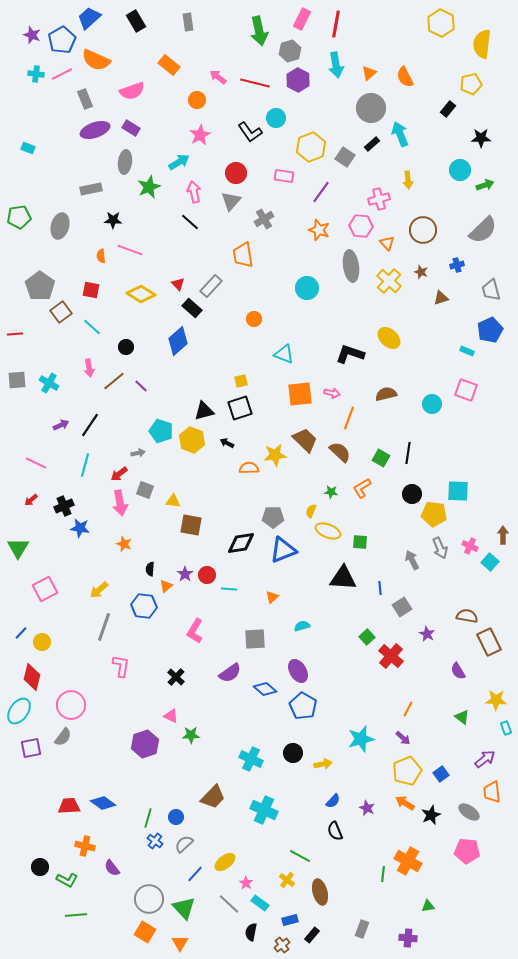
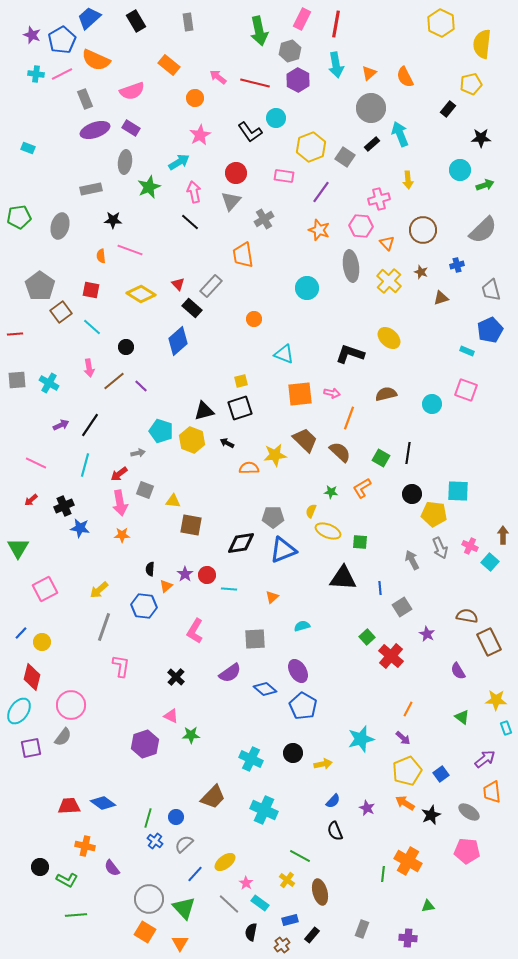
orange circle at (197, 100): moved 2 px left, 2 px up
orange star at (124, 544): moved 2 px left, 9 px up; rotated 21 degrees counterclockwise
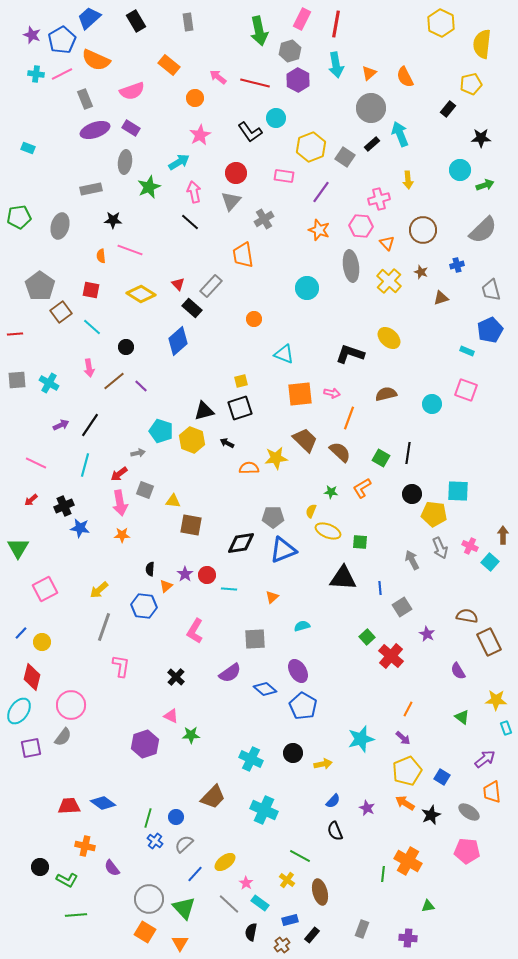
yellow star at (275, 455): moved 1 px right, 3 px down
blue square at (441, 774): moved 1 px right, 3 px down; rotated 21 degrees counterclockwise
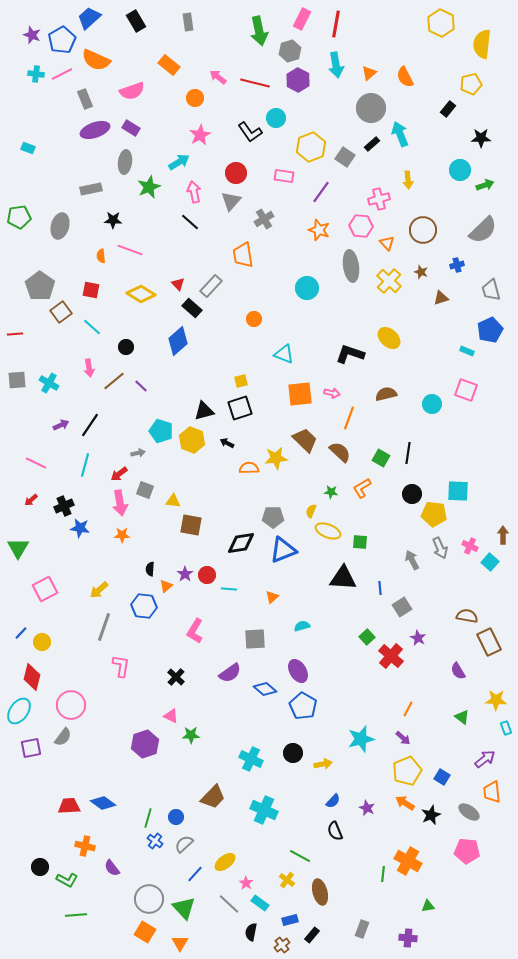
purple star at (427, 634): moved 9 px left, 4 px down
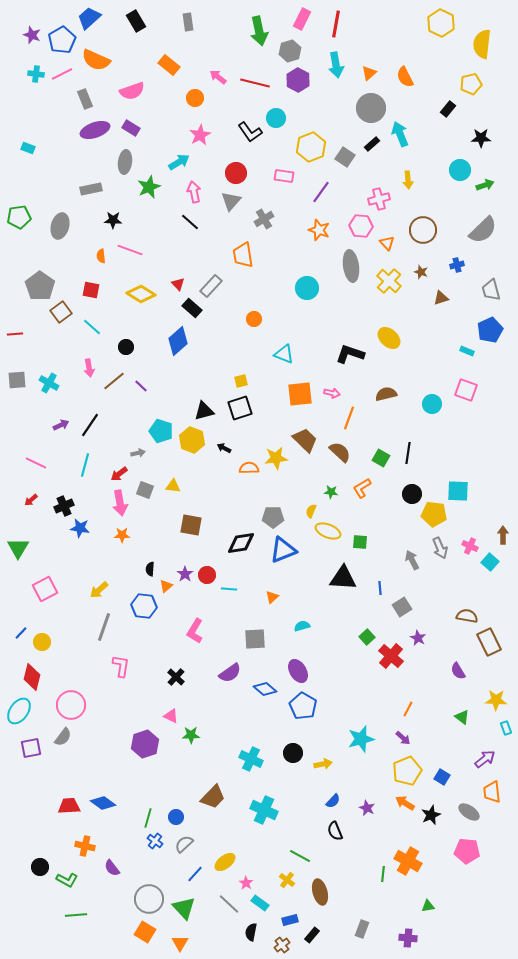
black arrow at (227, 443): moved 3 px left, 5 px down
yellow triangle at (173, 501): moved 15 px up
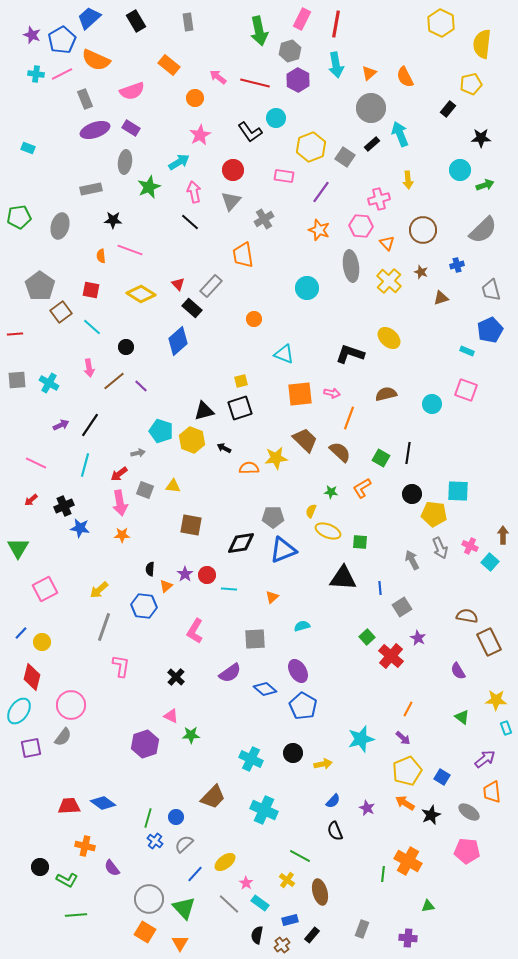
red circle at (236, 173): moved 3 px left, 3 px up
black semicircle at (251, 932): moved 6 px right, 3 px down
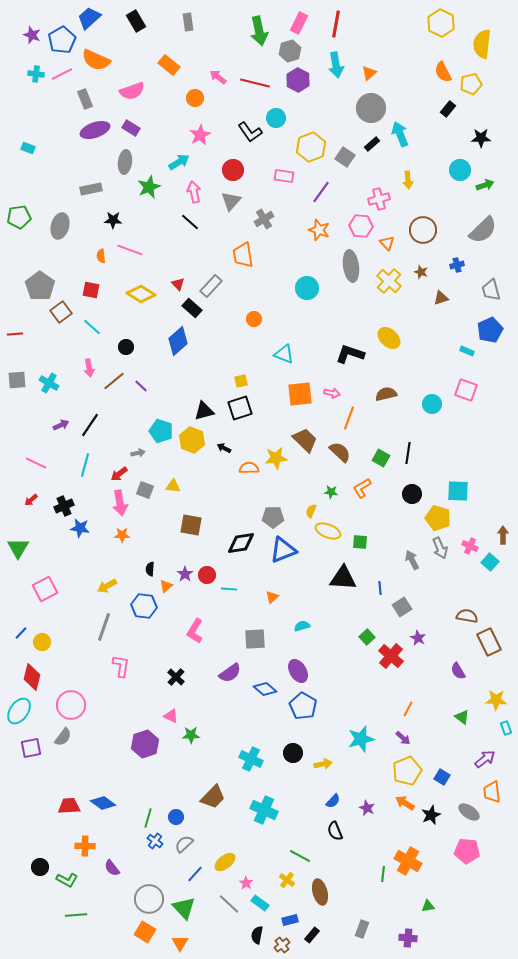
pink rectangle at (302, 19): moved 3 px left, 4 px down
orange semicircle at (405, 77): moved 38 px right, 5 px up
yellow pentagon at (434, 514): moved 4 px right, 4 px down; rotated 10 degrees clockwise
yellow arrow at (99, 590): moved 8 px right, 4 px up; rotated 12 degrees clockwise
orange cross at (85, 846): rotated 12 degrees counterclockwise
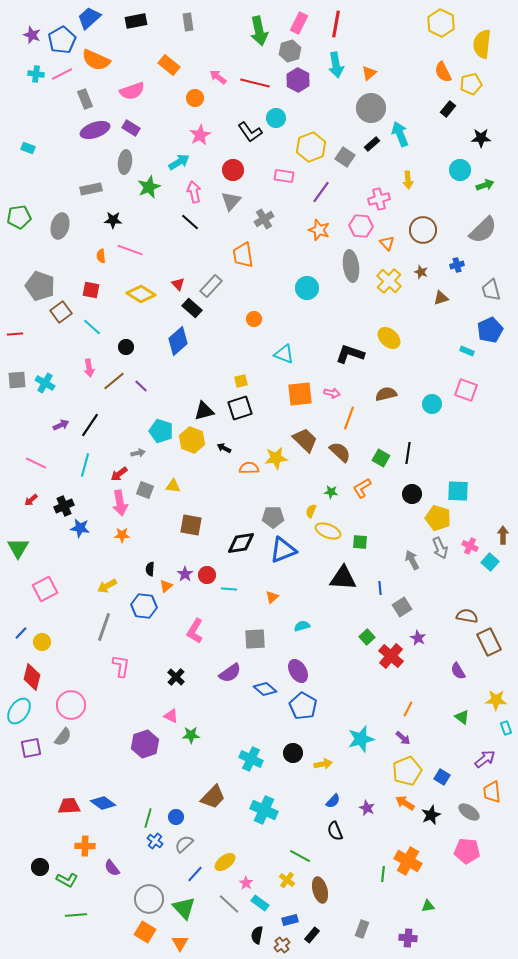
black rectangle at (136, 21): rotated 70 degrees counterclockwise
gray pentagon at (40, 286): rotated 16 degrees counterclockwise
cyan cross at (49, 383): moved 4 px left
brown ellipse at (320, 892): moved 2 px up
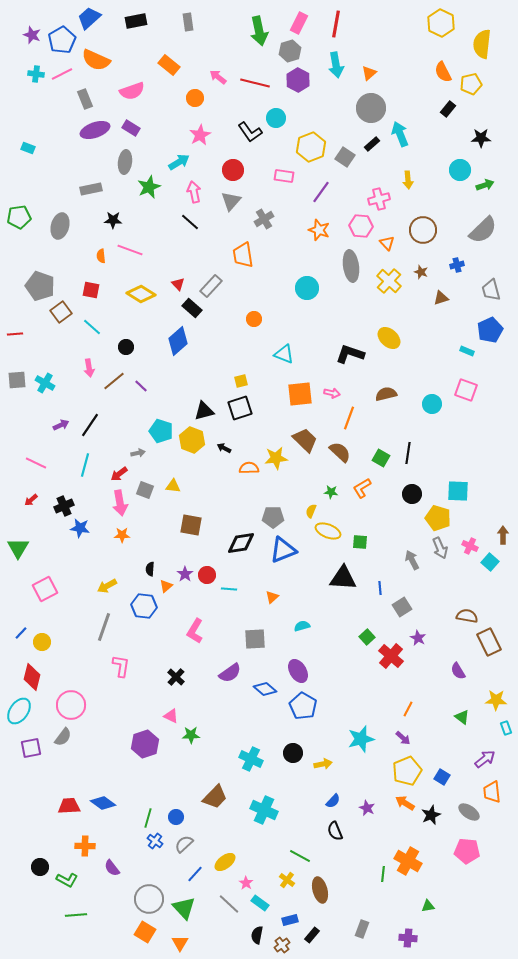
brown trapezoid at (213, 797): moved 2 px right
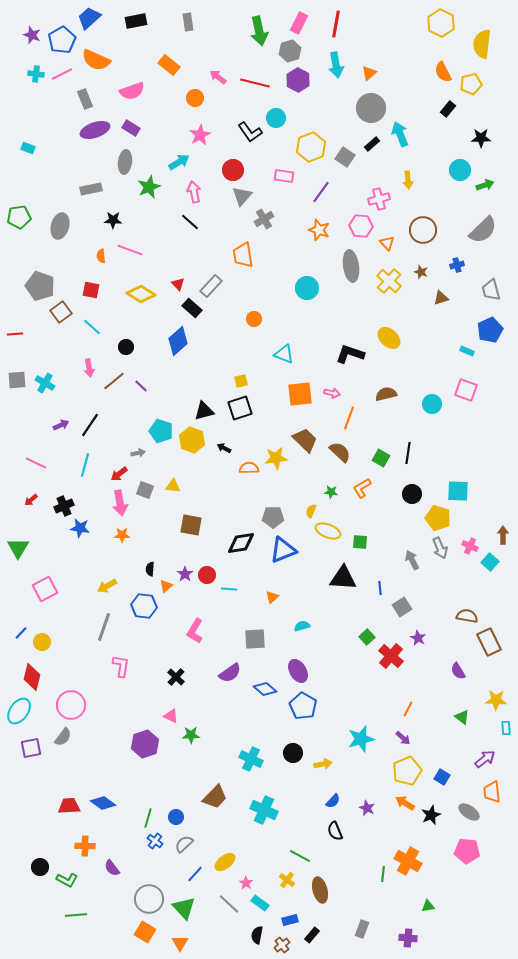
gray triangle at (231, 201): moved 11 px right, 5 px up
cyan rectangle at (506, 728): rotated 16 degrees clockwise
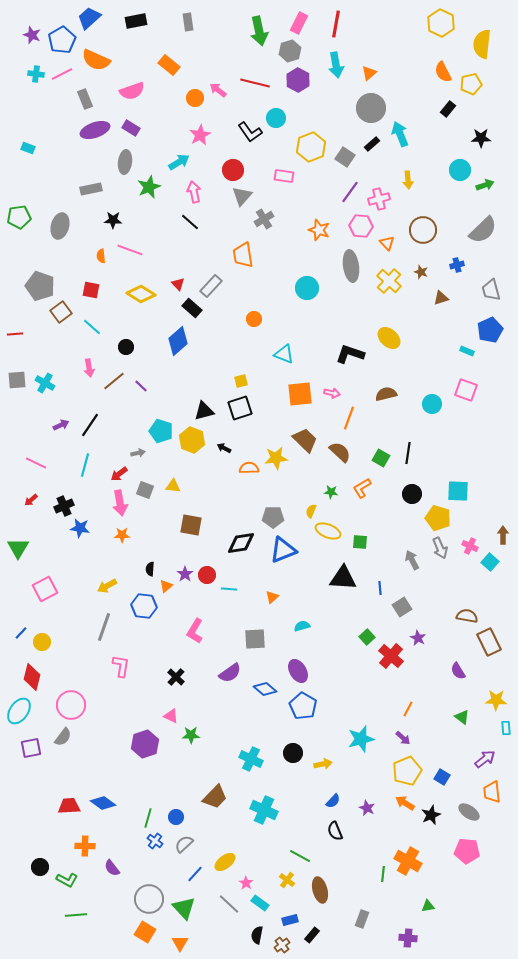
pink arrow at (218, 77): moved 13 px down
purple line at (321, 192): moved 29 px right
gray rectangle at (362, 929): moved 10 px up
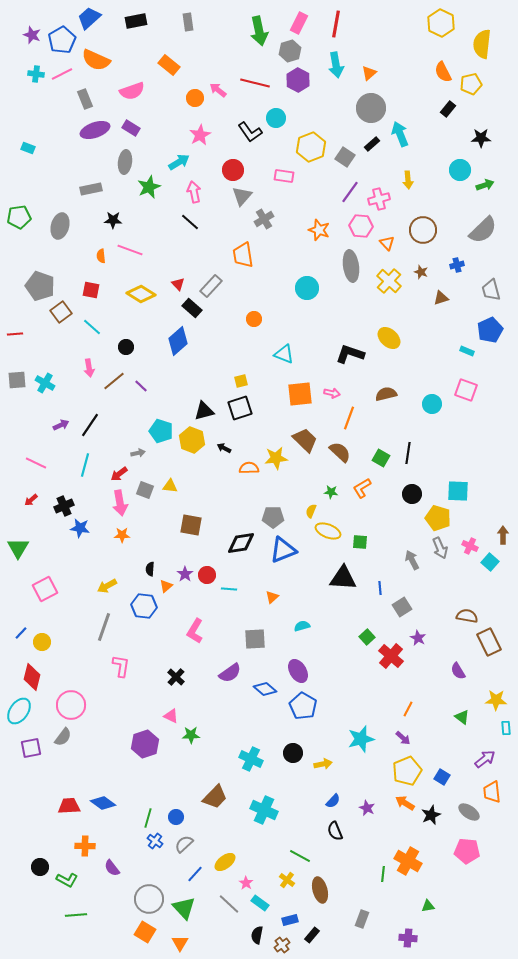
yellow triangle at (173, 486): moved 3 px left
